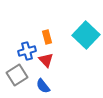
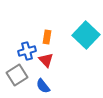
orange rectangle: rotated 24 degrees clockwise
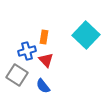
orange rectangle: moved 3 px left
gray square: rotated 25 degrees counterclockwise
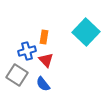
cyan square: moved 3 px up
blue semicircle: moved 2 px up
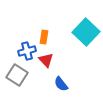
blue semicircle: moved 18 px right
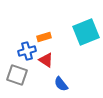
cyan square: rotated 24 degrees clockwise
orange rectangle: rotated 64 degrees clockwise
red triangle: rotated 14 degrees counterclockwise
gray square: rotated 15 degrees counterclockwise
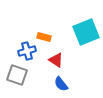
orange rectangle: rotated 32 degrees clockwise
red triangle: moved 10 px right
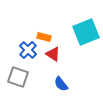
blue cross: moved 1 px right, 1 px up; rotated 30 degrees counterclockwise
red triangle: moved 3 px left, 6 px up
gray square: moved 1 px right, 2 px down
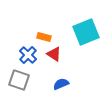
blue cross: moved 5 px down
red triangle: moved 1 px right
gray square: moved 1 px right, 3 px down
blue semicircle: rotated 105 degrees clockwise
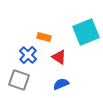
red triangle: moved 5 px right, 3 px down
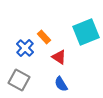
orange rectangle: rotated 32 degrees clockwise
blue cross: moved 3 px left, 7 px up
gray square: rotated 10 degrees clockwise
blue semicircle: rotated 98 degrees counterclockwise
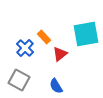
cyan square: moved 2 px down; rotated 12 degrees clockwise
red triangle: moved 1 px right, 3 px up; rotated 49 degrees clockwise
blue semicircle: moved 5 px left, 2 px down
